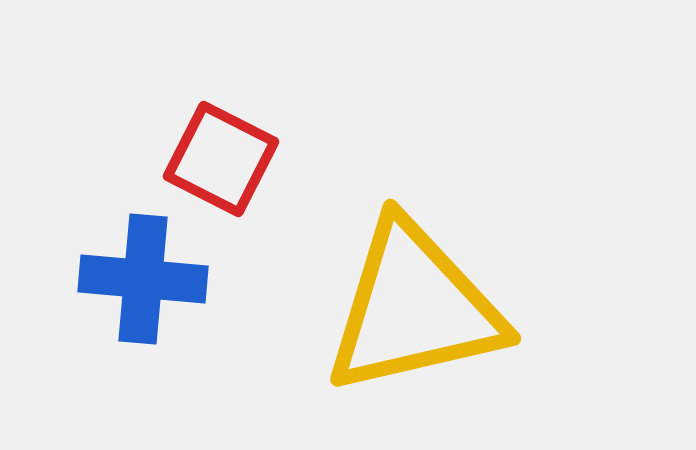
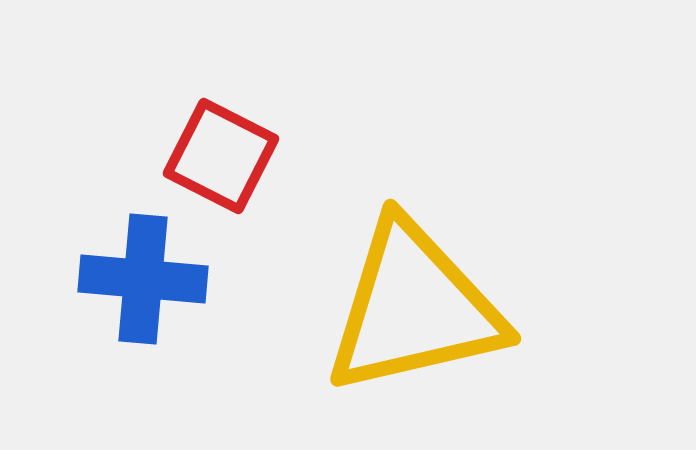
red square: moved 3 px up
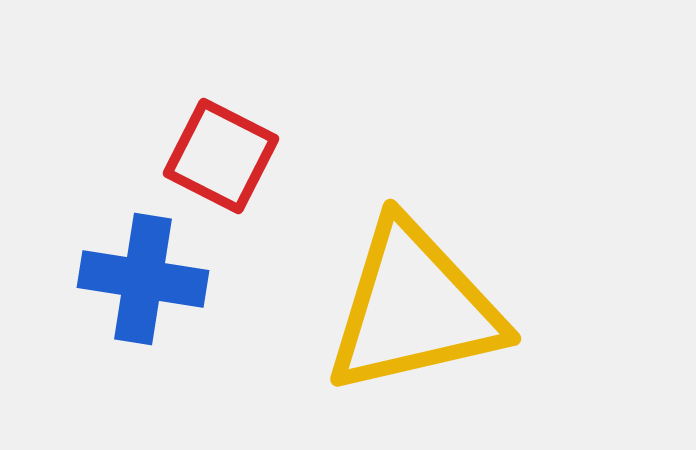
blue cross: rotated 4 degrees clockwise
